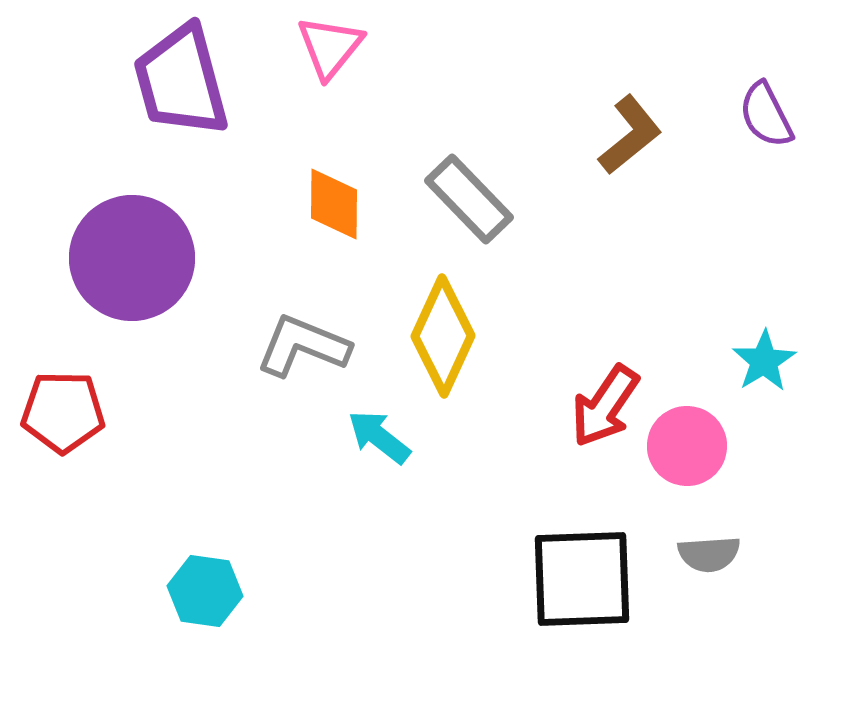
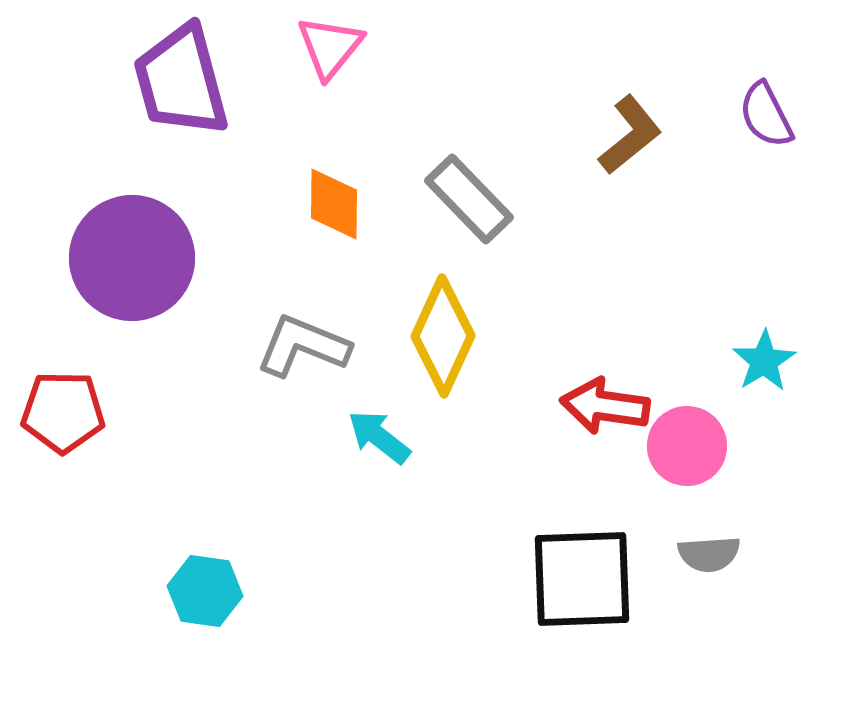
red arrow: rotated 64 degrees clockwise
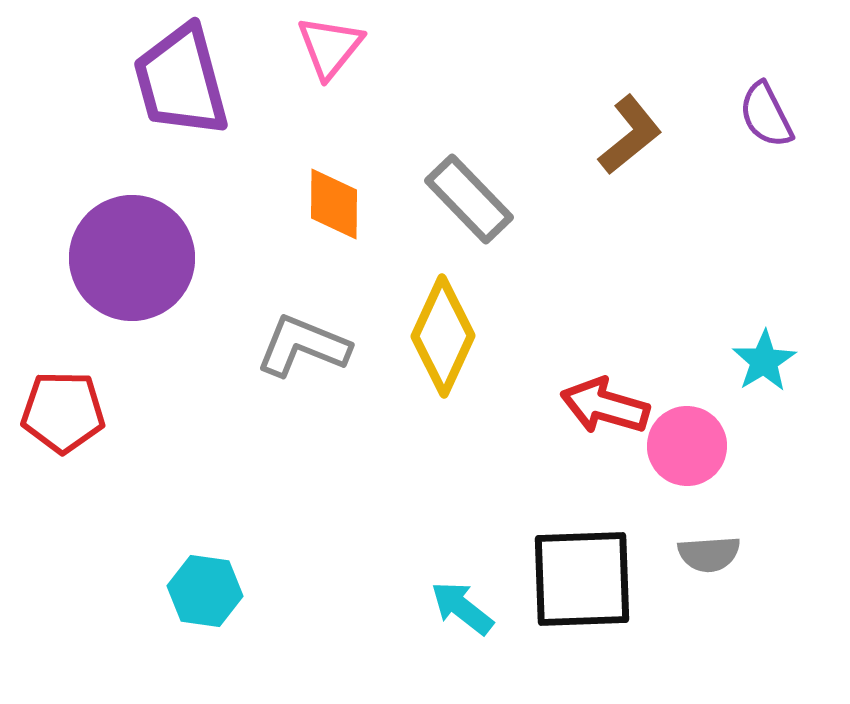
red arrow: rotated 8 degrees clockwise
cyan arrow: moved 83 px right, 171 px down
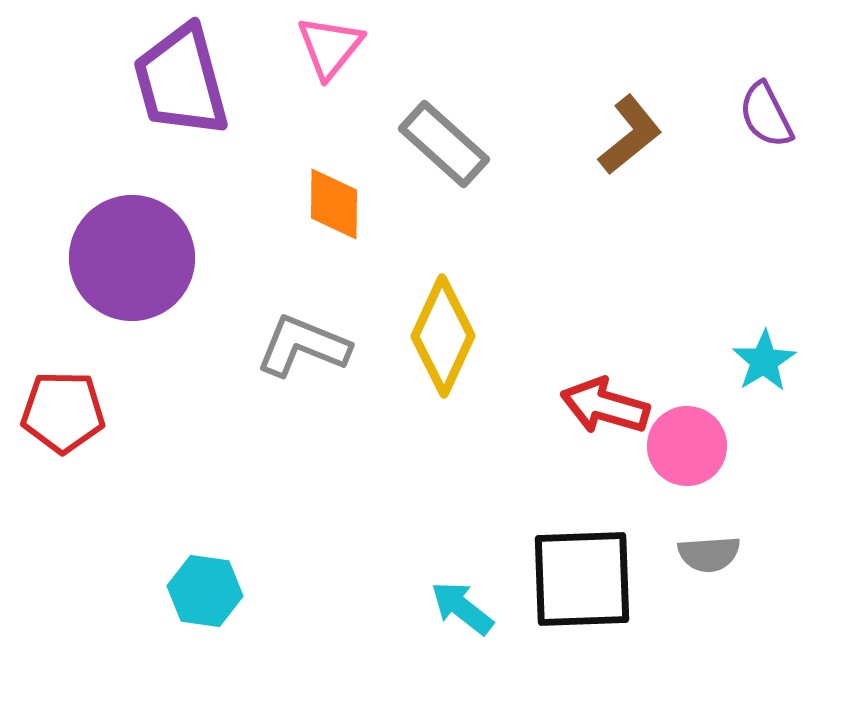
gray rectangle: moved 25 px left, 55 px up; rotated 4 degrees counterclockwise
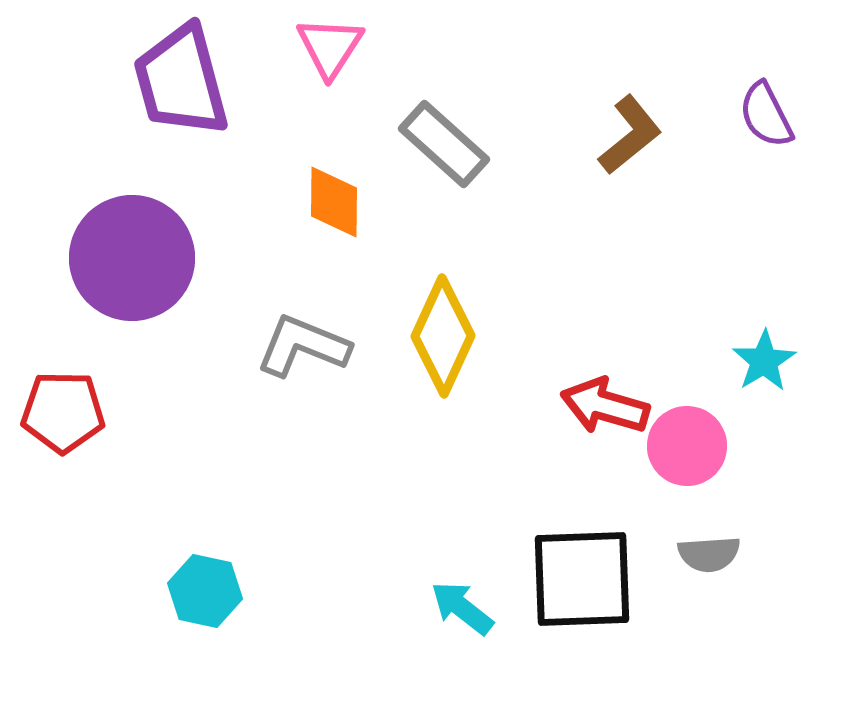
pink triangle: rotated 6 degrees counterclockwise
orange diamond: moved 2 px up
cyan hexagon: rotated 4 degrees clockwise
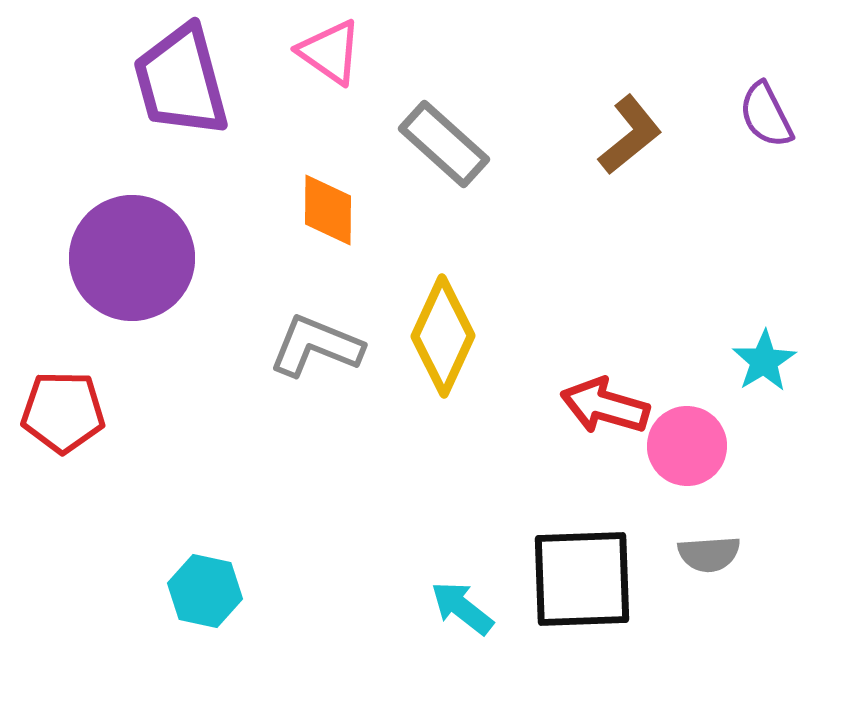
pink triangle: moved 5 px down; rotated 28 degrees counterclockwise
orange diamond: moved 6 px left, 8 px down
gray L-shape: moved 13 px right
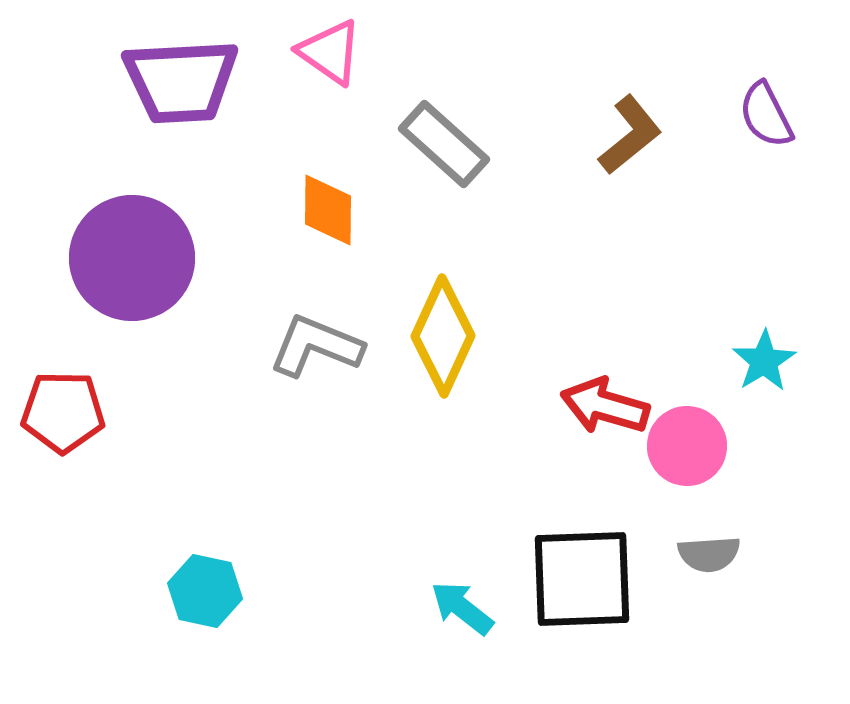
purple trapezoid: rotated 78 degrees counterclockwise
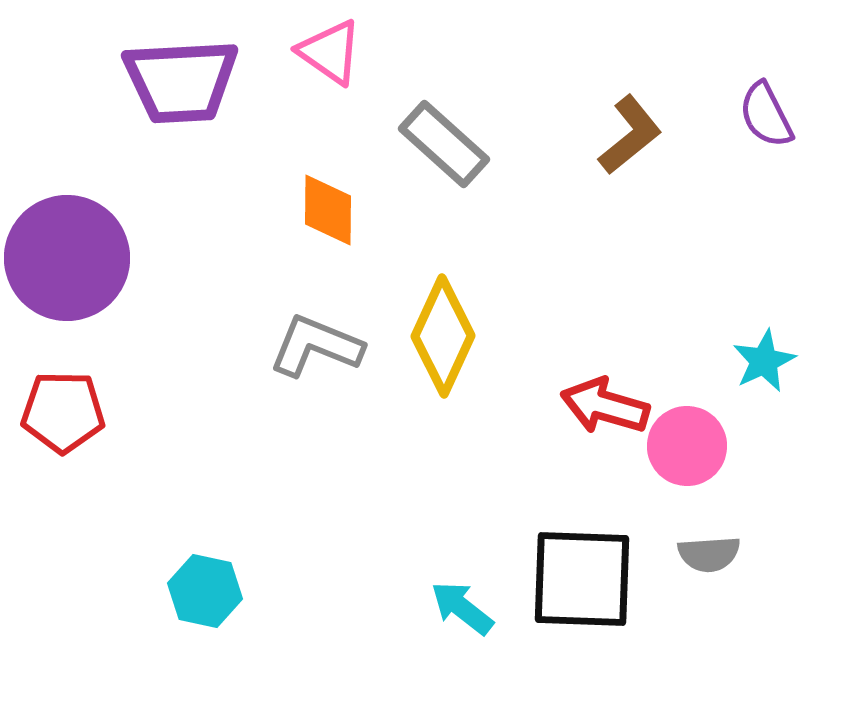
purple circle: moved 65 px left
cyan star: rotated 6 degrees clockwise
black square: rotated 4 degrees clockwise
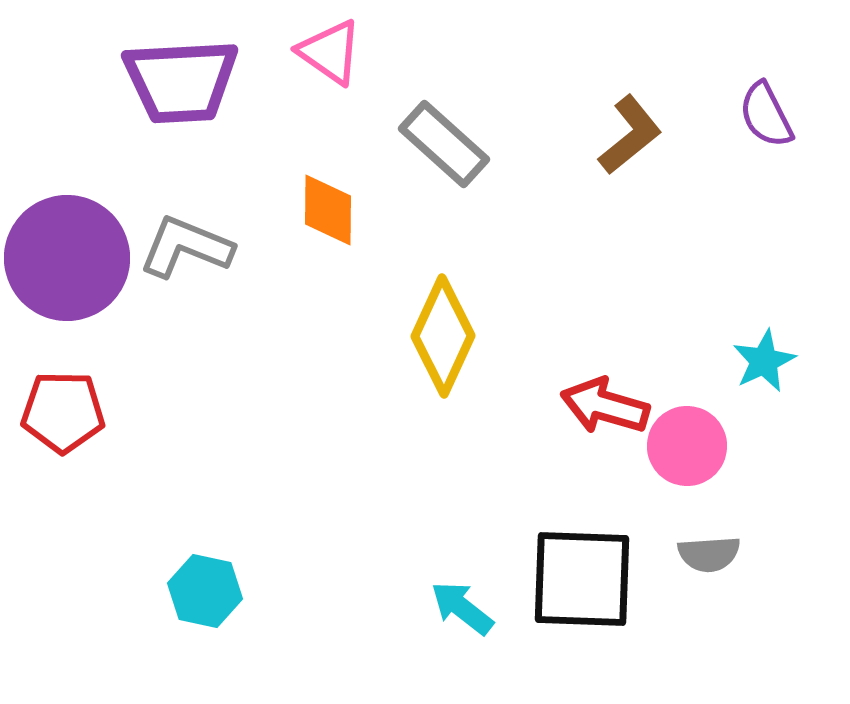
gray L-shape: moved 130 px left, 99 px up
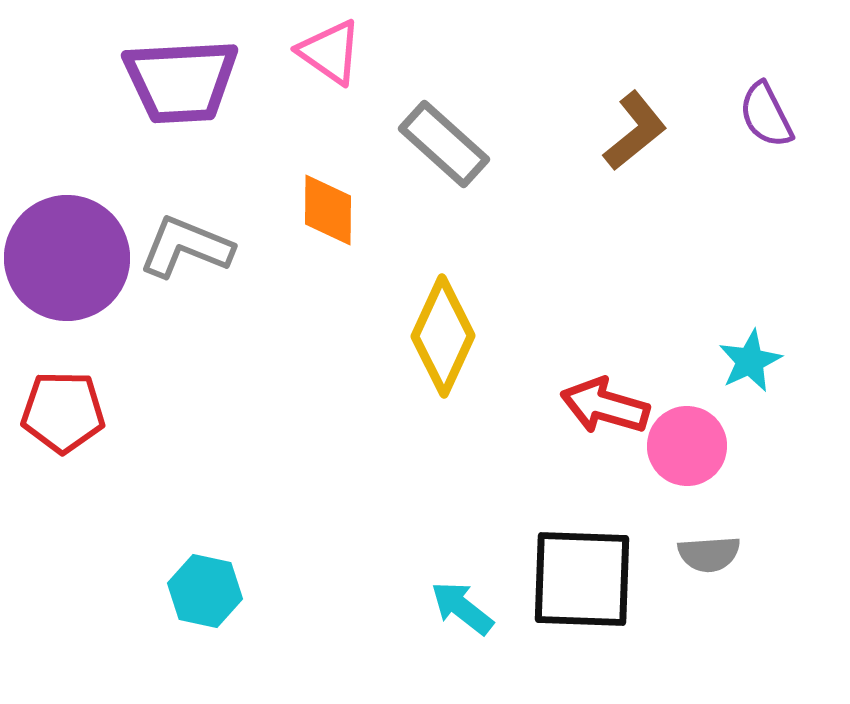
brown L-shape: moved 5 px right, 4 px up
cyan star: moved 14 px left
